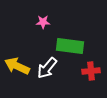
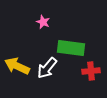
pink star: rotated 24 degrees clockwise
green rectangle: moved 1 px right, 2 px down
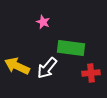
red cross: moved 2 px down
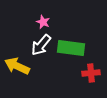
white arrow: moved 6 px left, 23 px up
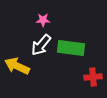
pink star: moved 2 px up; rotated 24 degrees counterclockwise
red cross: moved 2 px right, 4 px down
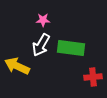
white arrow: rotated 10 degrees counterclockwise
